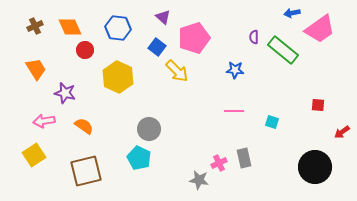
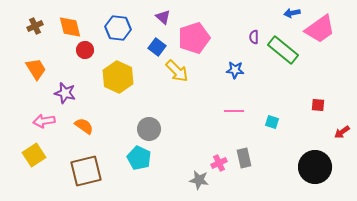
orange diamond: rotated 10 degrees clockwise
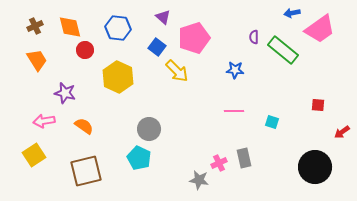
orange trapezoid: moved 1 px right, 9 px up
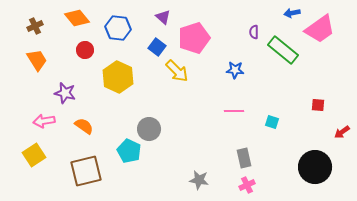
orange diamond: moved 7 px right, 9 px up; rotated 25 degrees counterclockwise
purple semicircle: moved 5 px up
cyan pentagon: moved 10 px left, 7 px up
pink cross: moved 28 px right, 22 px down
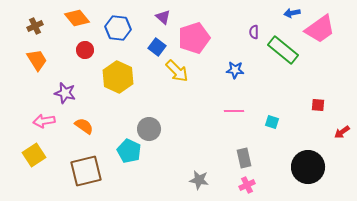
black circle: moved 7 px left
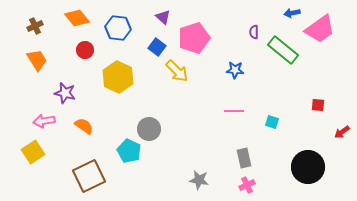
yellow square: moved 1 px left, 3 px up
brown square: moved 3 px right, 5 px down; rotated 12 degrees counterclockwise
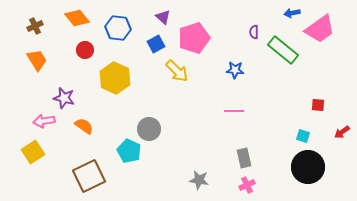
blue square: moved 1 px left, 3 px up; rotated 24 degrees clockwise
yellow hexagon: moved 3 px left, 1 px down
purple star: moved 1 px left, 5 px down
cyan square: moved 31 px right, 14 px down
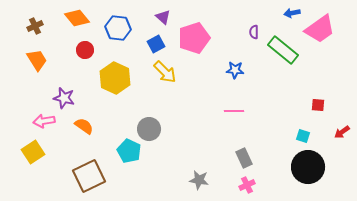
yellow arrow: moved 12 px left, 1 px down
gray rectangle: rotated 12 degrees counterclockwise
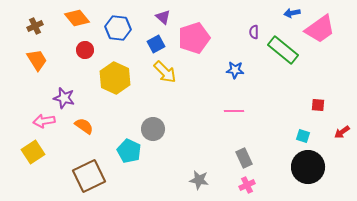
gray circle: moved 4 px right
